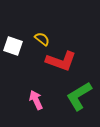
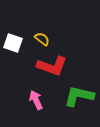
white square: moved 3 px up
red L-shape: moved 9 px left, 5 px down
green L-shape: rotated 44 degrees clockwise
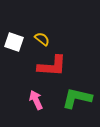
white square: moved 1 px right, 1 px up
red L-shape: rotated 16 degrees counterclockwise
green L-shape: moved 2 px left, 2 px down
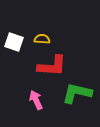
yellow semicircle: rotated 35 degrees counterclockwise
green L-shape: moved 5 px up
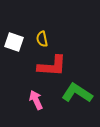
yellow semicircle: rotated 105 degrees counterclockwise
green L-shape: rotated 20 degrees clockwise
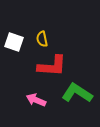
pink arrow: rotated 42 degrees counterclockwise
